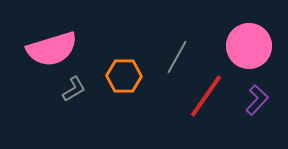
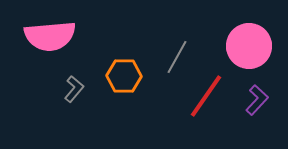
pink semicircle: moved 2 px left, 13 px up; rotated 12 degrees clockwise
gray L-shape: rotated 20 degrees counterclockwise
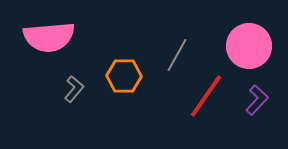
pink semicircle: moved 1 px left, 1 px down
gray line: moved 2 px up
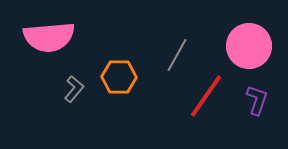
orange hexagon: moved 5 px left, 1 px down
purple L-shape: rotated 24 degrees counterclockwise
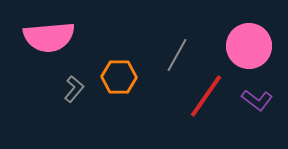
purple L-shape: rotated 108 degrees clockwise
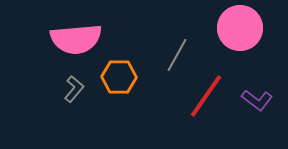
pink semicircle: moved 27 px right, 2 px down
pink circle: moved 9 px left, 18 px up
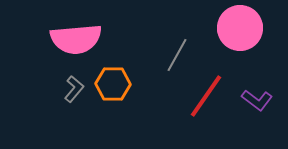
orange hexagon: moved 6 px left, 7 px down
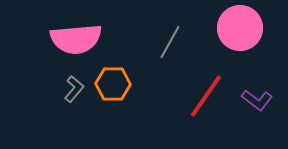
gray line: moved 7 px left, 13 px up
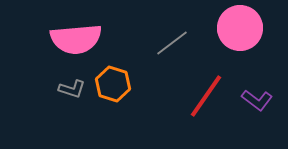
gray line: moved 2 px right, 1 px down; rotated 24 degrees clockwise
orange hexagon: rotated 16 degrees clockwise
gray L-shape: moved 2 px left; rotated 68 degrees clockwise
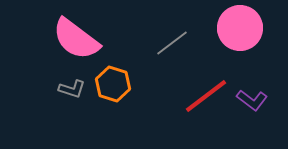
pink semicircle: rotated 42 degrees clockwise
red line: rotated 18 degrees clockwise
purple L-shape: moved 5 px left
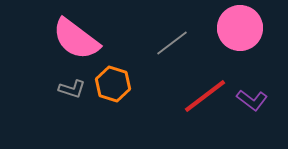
red line: moved 1 px left
